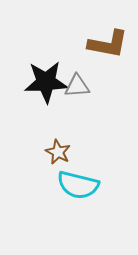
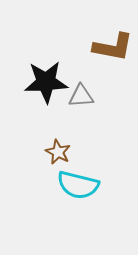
brown L-shape: moved 5 px right, 3 px down
gray triangle: moved 4 px right, 10 px down
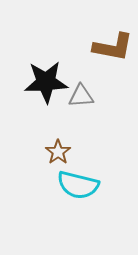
brown star: rotated 10 degrees clockwise
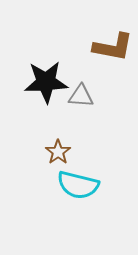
gray triangle: rotated 8 degrees clockwise
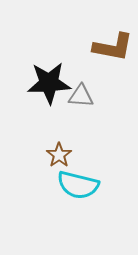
black star: moved 3 px right, 1 px down
brown star: moved 1 px right, 3 px down
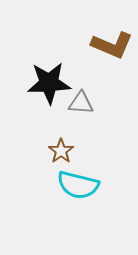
brown L-shape: moved 1 px left, 2 px up; rotated 12 degrees clockwise
gray triangle: moved 7 px down
brown star: moved 2 px right, 4 px up
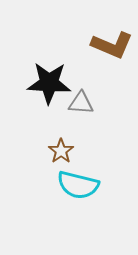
black star: rotated 6 degrees clockwise
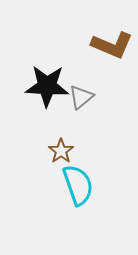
black star: moved 2 px left, 3 px down
gray triangle: moved 6 px up; rotated 44 degrees counterclockwise
cyan semicircle: rotated 123 degrees counterclockwise
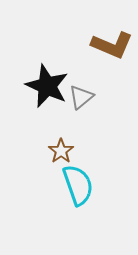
black star: rotated 21 degrees clockwise
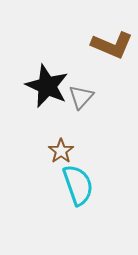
gray triangle: rotated 8 degrees counterclockwise
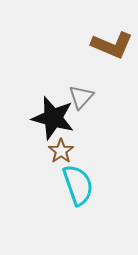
black star: moved 6 px right, 32 px down; rotated 9 degrees counterclockwise
